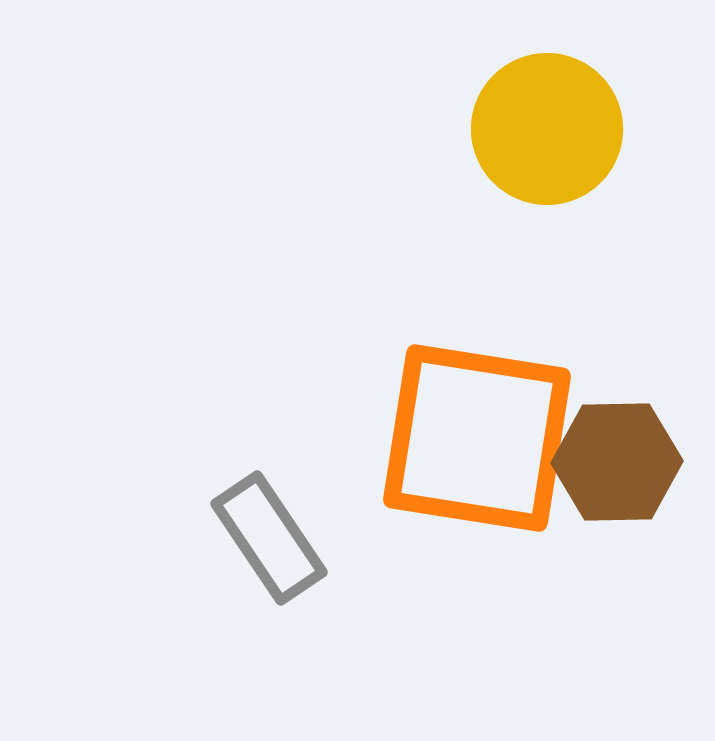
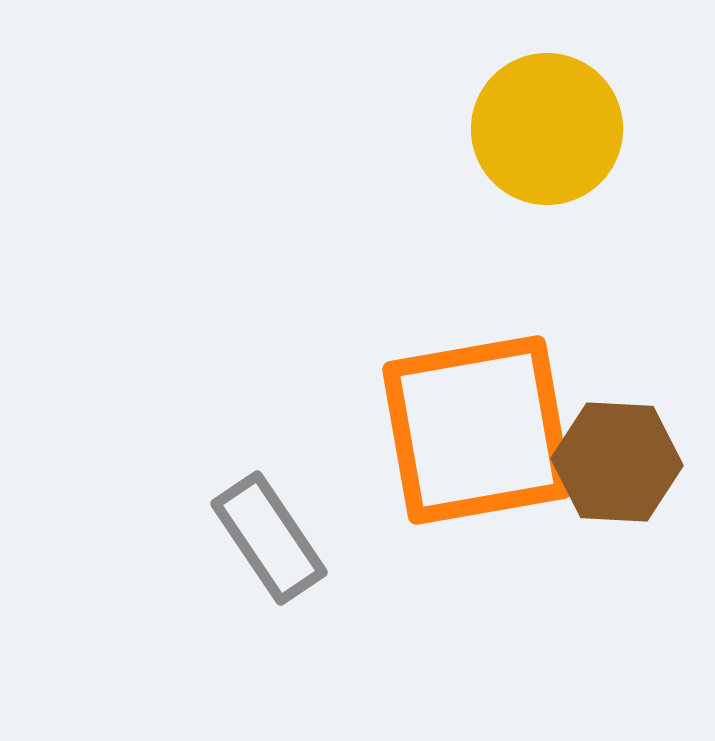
orange square: moved 8 px up; rotated 19 degrees counterclockwise
brown hexagon: rotated 4 degrees clockwise
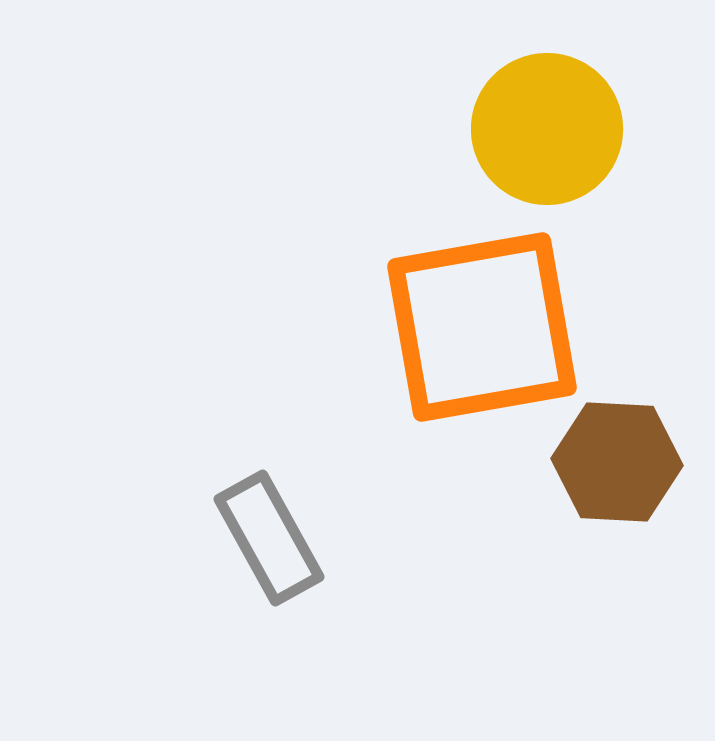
orange square: moved 5 px right, 103 px up
gray rectangle: rotated 5 degrees clockwise
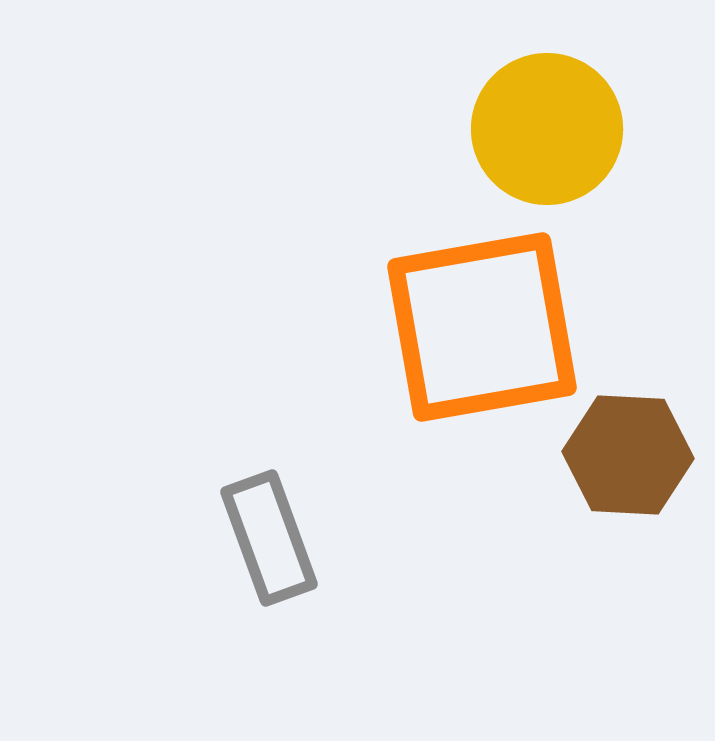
brown hexagon: moved 11 px right, 7 px up
gray rectangle: rotated 9 degrees clockwise
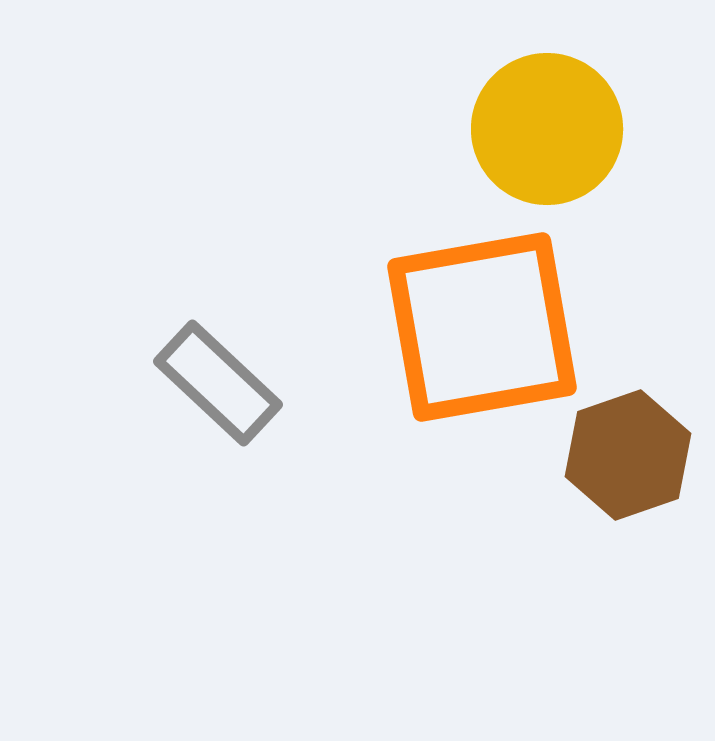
brown hexagon: rotated 22 degrees counterclockwise
gray rectangle: moved 51 px left, 155 px up; rotated 27 degrees counterclockwise
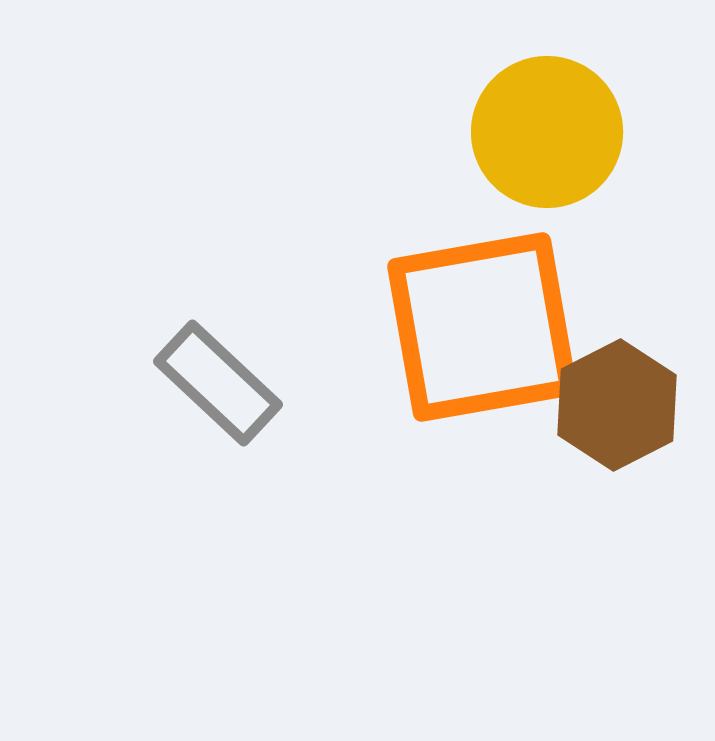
yellow circle: moved 3 px down
brown hexagon: moved 11 px left, 50 px up; rotated 8 degrees counterclockwise
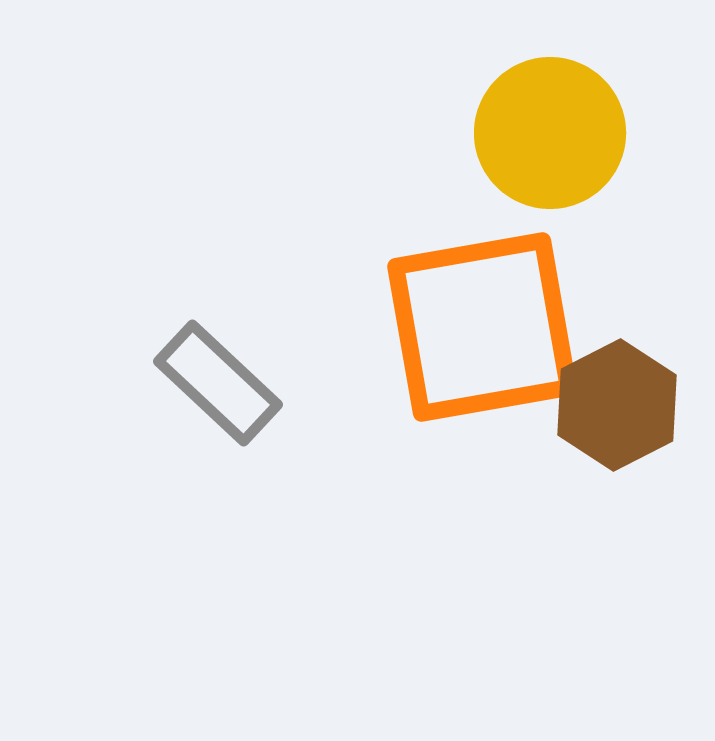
yellow circle: moved 3 px right, 1 px down
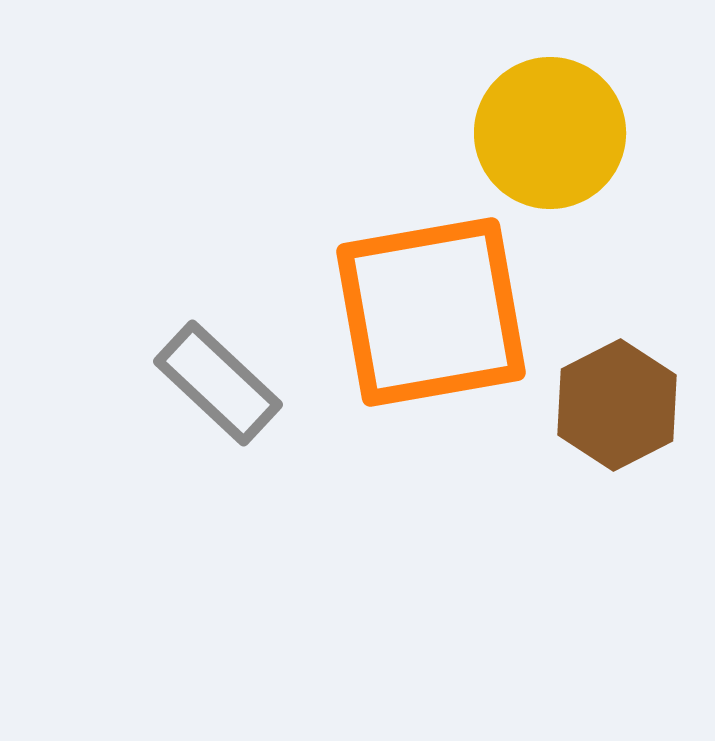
orange square: moved 51 px left, 15 px up
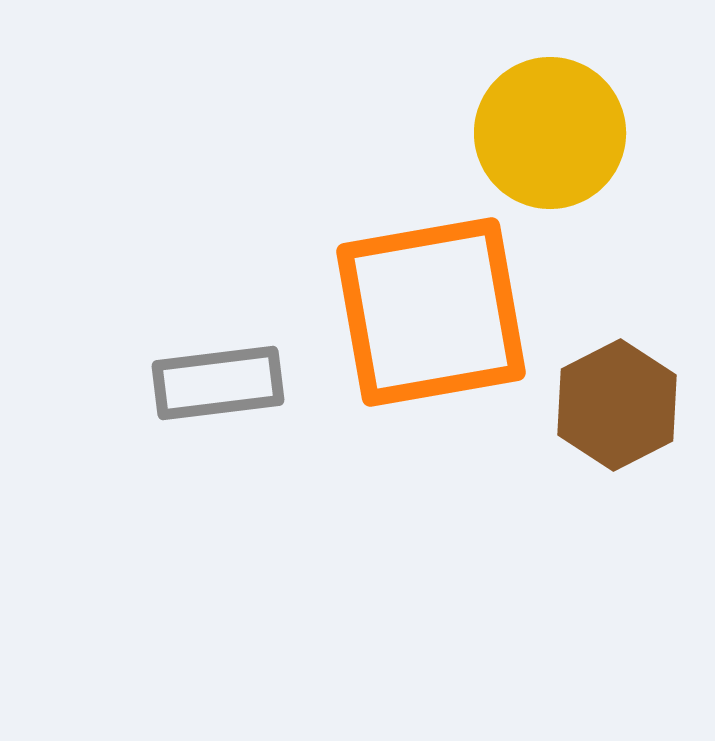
gray rectangle: rotated 50 degrees counterclockwise
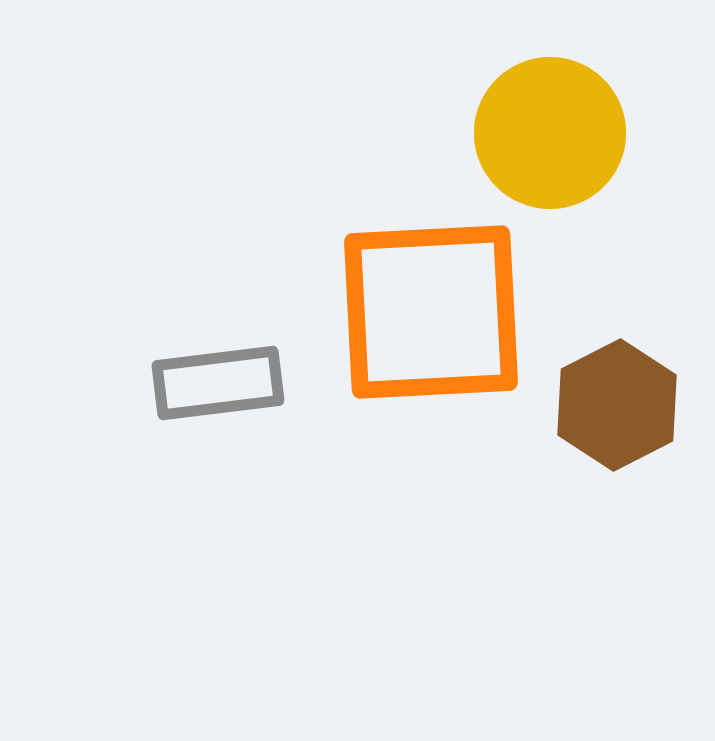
orange square: rotated 7 degrees clockwise
